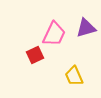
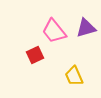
pink trapezoid: moved 3 px up; rotated 116 degrees clockwise
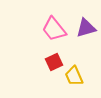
pink trapezoid: moved 2 px up
red square: moved 19 px right, 7 px down
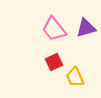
yellow trapezoid: moved 1 px right, 1 px down
